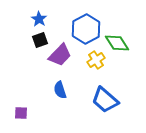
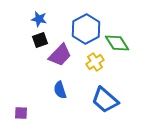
blue star: rotated 21 degrees counterclockwise
yellow cross: moved 1 px left, 2 px down
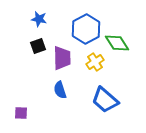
black square: moved 2 px left, 6 px down
purple trapezoid: moved 2 px right, 3 px down; rotated 45 degrees counterclockwise
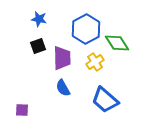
blue semicircle: moved 3 px right, 2 px up; rotated 12 degrees counterclockwise
purple square: moved 1 px right, 3 px up
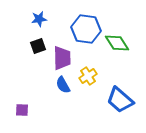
blue star: rotated 21 degrees counterclockwise
blue hexagon: rotated 24 degrees counterclockwise
yellow cross: moved 7 px left, 14 px down
blue semicircle: moved 3 px up
blue trapezoid: moved 15 px right
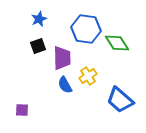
blue star: rotated 14 degrees counterclockwise
blue semicircle: moved 2 px right
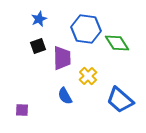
yellow cross: rotated 12 degrees counterclockwise
blue semicircle: moved 11 px down
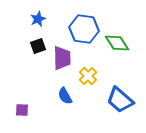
blue star: moved 1 px left
blue hexagon: moved 2 px left
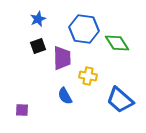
yellow cross: rotated 36 degrees counterclockwise
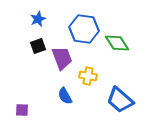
purple trapezoid: rotated 20 degrees counterclockwise
